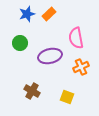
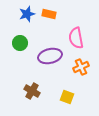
orange rectangle: rotated 56 degrees clockwise
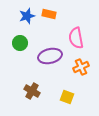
blue star: moved 2 px down
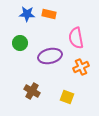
blue star: moved 2 px up; rotated 21 degrees clockwise
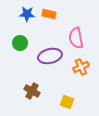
yellow square: moved 5 px down
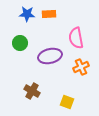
orange rectangle: rotated 16 degrees counterclockwise
